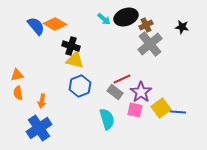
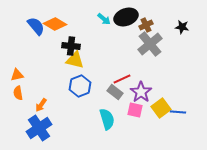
black cross: rotated 12 degrees counterclockwise
orange arrow: moved 1 px left, 4 px down; rotated 24 degrees clockwise
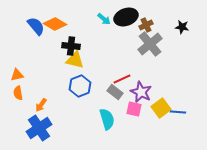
purple star: rotated 10 degrees counterclockwise
pink square: moved 1 px left, 1 px up
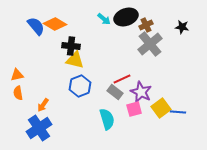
orange arrow: moved 2 px right
pink square: rotated 28 degrees counterclockwise
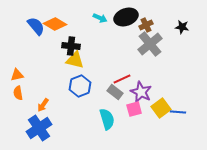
cyan arrow: moved 4 px left, 1 px up; rotated 16 degrees counterclockwise
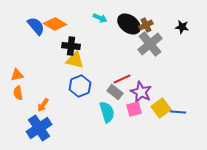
black ellipse: moved 3 px right, 7 px down; rotated 55 degrees clockwise
cyan semicircle: moved 7 px up
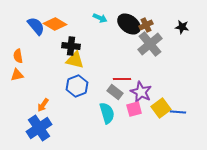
red line: rotated 24 degrees clockwise
blue hexagon: moved 3 px left
orange semicircle: moved 37 px up
cyan semicircle: moved 1 px down
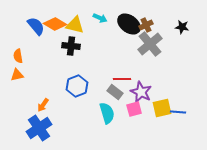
yellow triangle: moved 35 px up
yellow square: moved 1 px right; rotated 24 degrees clockwise
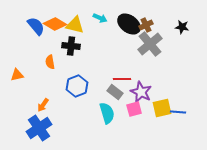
orange semicircle: moved 32 px right, 6 px down
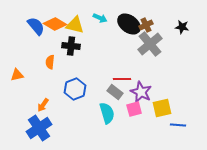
orange semicircle: rotated 16 degrees clockwise
blue hexagon: moved 2 px left, 3 px down
blue line: moved 13 px down
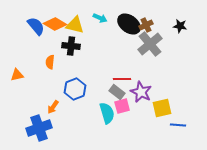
black star: moved 2 px left, 1 px up
gray rectangle: moved 2 px right
orange arrow: moved 10 px right, 2 px down
pink square: moved 12 px left, 3 px up
blue cross: rotated 15 degrees clockwise
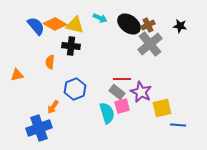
brown cross: moved 2 px right
